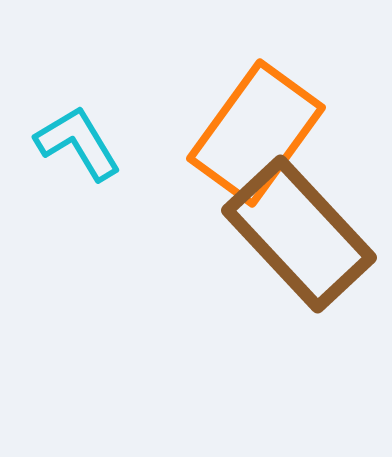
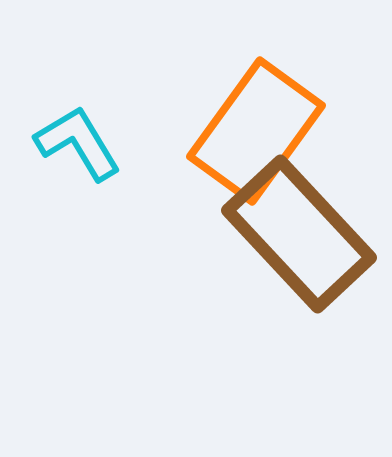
orange rectangle: moved 2 px up
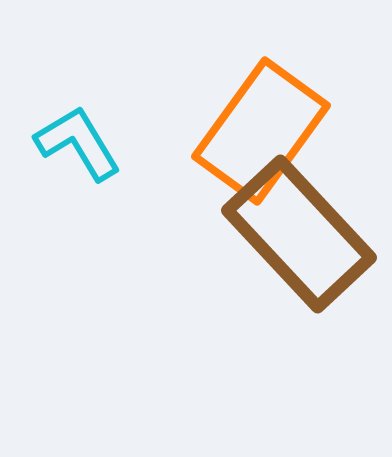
orange rectangle: moved 5 px right
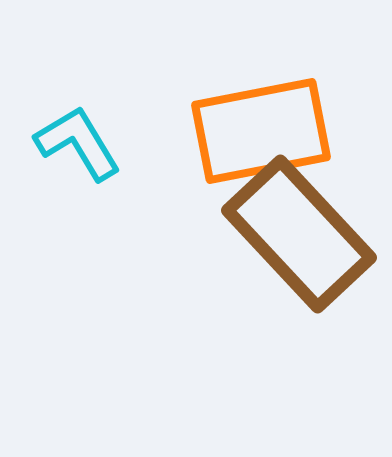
orange rectangle: rotated 43 degrees clockwise
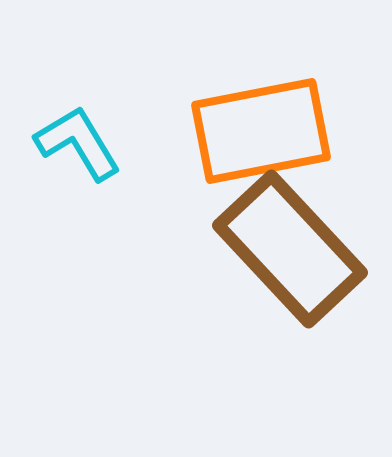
brown rectangle: moved 9 px left, 15 px down
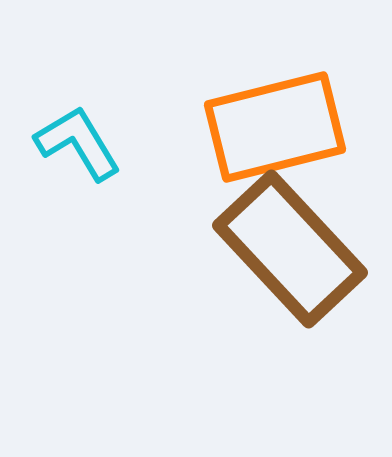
orange rectangle: moved 14 px right, 4 px up; rotated 3 degrees counterclockwise
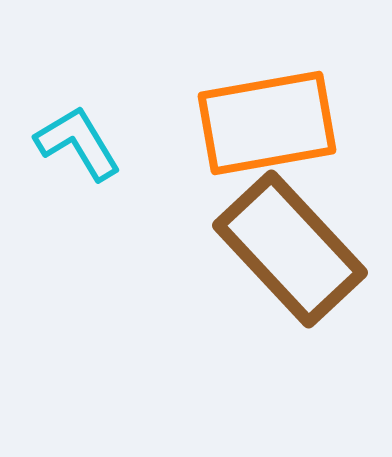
orange rectangle: moved 8 px left, 4 px up; rotated 4 degrees clockwise
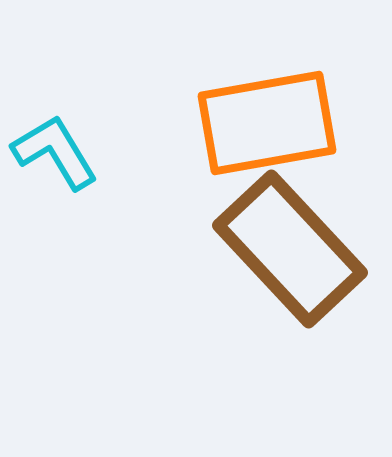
cyan L-shape: moved 23 px left, 9 px down
